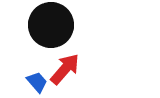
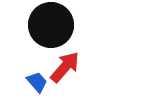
red arrow: moved 2 px up
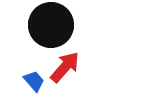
blue trapezoid: moved 3 px left, 1 px up
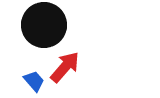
black circle: moved 7 px left
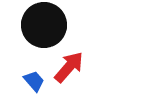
red arrow: moved 4 px right
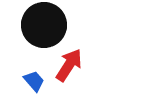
red arrow: moved 2 px up; rotated 8 degrees counterclockwise
